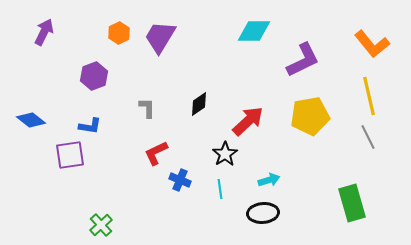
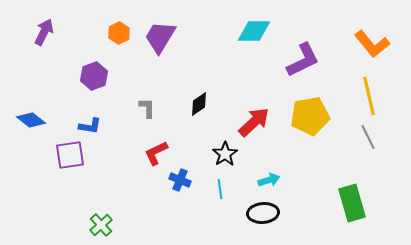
red arrow: moved 6 px right, 1 px down
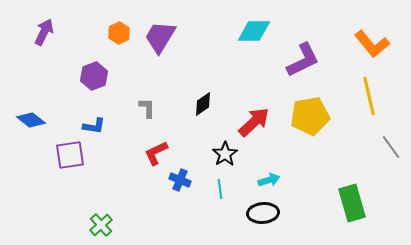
black diamond: moved 4 px right
blue L-shape: moved 4 px right
gray line: moved 23 px right, 10 px down; rotated 10 degrees counterclockwise
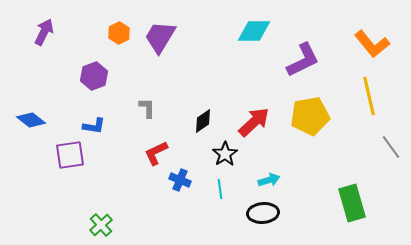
black diamond: moved 17 px down
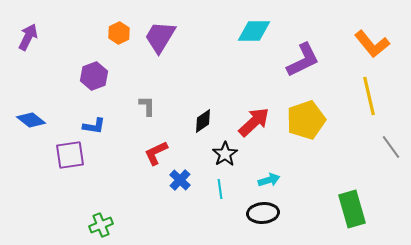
purple arrow: moved 16 px left, 5 px down
gray L-shape: moved 2 px up
yellow pentagon: moved 4 px left, 4 px down; rotated 9 degrees counterclockwise
blue cross: rotated 20 degrees clockwise
green rectangle: moved 6 px down
green cross: rotated 20 degrees clockwise
